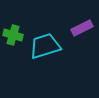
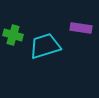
purple rectangle: moved 1 px left; rotated 35 degrees clockwise
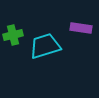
green cross: rotated 30 degrees counterclockwise
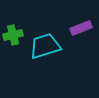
purple rectangle: rotated 30 degrees counterclockwise
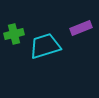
green cross: moved 1 px right, 1 px up
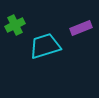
green cross: moved 1 px right, 9 px up; rotated 12 degrees counterclockwise
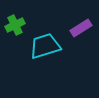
purple rectangle: rotated 10 degrees counterclockwise
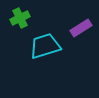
green cross: moved 5 px right, 7 px up
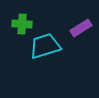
green cross: moved 2 px right, 6 px down; rotated 30 degrees clockwise
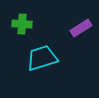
cyan trapezoid: moved 3 px left, 12 px down
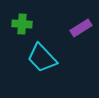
cyan trapezoid: rotated 116 degrees counterclockwise
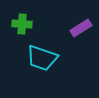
cyan trapezoid: rotated 28 degrees counterclockwise
